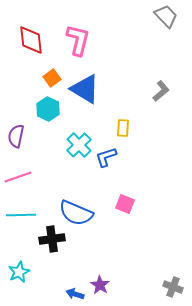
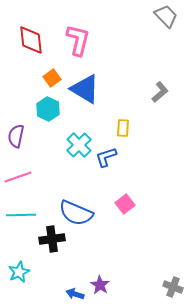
gray L-shape: moved 1 px left, 1 px down
pink square: rotated 30 degrees clockwise
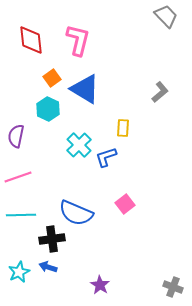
blue arrow: moved 27 px left, 27 px up
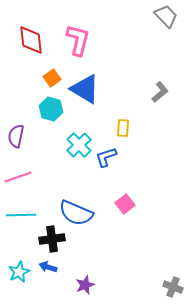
cyan hexagon: moved 3 px right; rotated 10 degrees counterclockwise
purple star: moved 15 px left; rotated 18 degrees clockwise
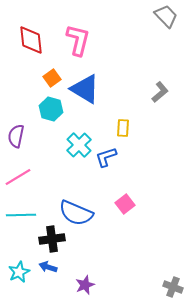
pink line: rotated 12 degrees counterclockwise
